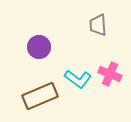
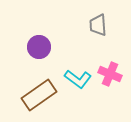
brown rectangle: moved 1 px left, 1 px up; rotated 12 degrees counterclockwise
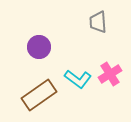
gray trapezoid: moved 3 px up
pink cross: rotated 35 degrees clockwise
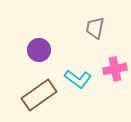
gray trapezoid: moved 3 px left, 6 px down; rotated 15 degrees clockwise
purple circle: moved 3 px down
pink cross: moved 5 px right, 5 px up; rotated 20 degrees clockwise
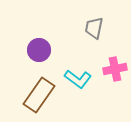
gray trapezoid: moved 1 px left
brown rectangle: rotated 20 degrees counterclockwise
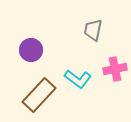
gray trapezoid: moved 1 px left, 2 px down
purple circle: moved 8 px left
brown rectangle: rotated 8 degrees clockwise
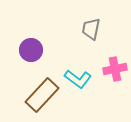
gray trapezoid: moved 2 px left, 1 px up
brown rectangle: moved 3 px right
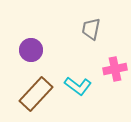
cyan L-shape: moved 7 px down
brown rectangle: moved 6 px left, 1 px up
